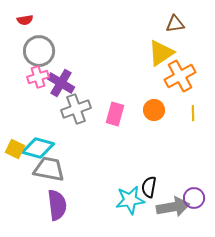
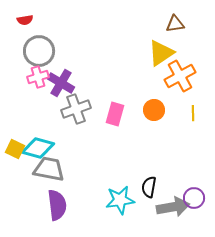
cyan star: moved 10 px left
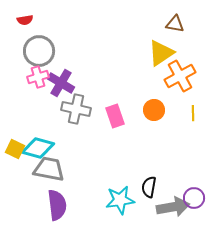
brown triangle: rotated 18 degrees clockwise
gray cross: rotated 32 degrees clockwise
pink rectangle: moved 2 px down; rotated 35 degrees counterclockwise
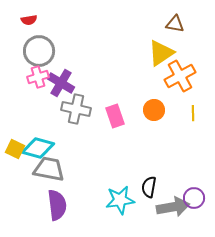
red semicircle: moved 4 px right
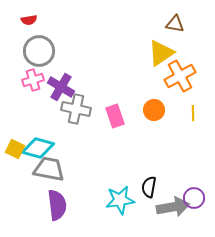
pink cross: moved 5 px left, 3 px down
purple cross: moved 4 px down
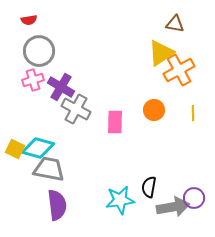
orange cross: moved 1 px left, 6 px up
gray cross: rotated 16 degrees clockwise
pink rectangle: moved 6 px down; rotated 20 degrees clockwise
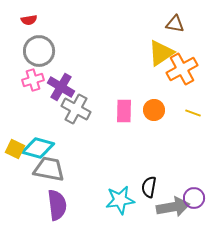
orange cross: moved 3 px right, 1 px up
yellow line: rotated 70 degrees counterclockwise
pink rectangle: moved 9 px right, 11 px up
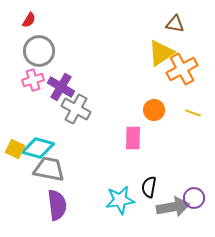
red semicircle: rotated 49 degrees counterclockwise
pink rectangle: moved 9 px right, 27 px down
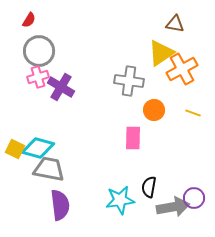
pink cross: moved 5 px right, 3 px up
gray cross: moved 53 px right, 28 px up; rotated 20 degrees counterclockwise
purple semicircle: moved 3 px right
